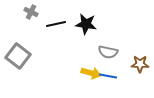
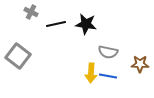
yellow arrow: rotated 78 degrees clockwise
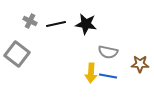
gray cross: moved 1 px left, 9 px down
gray square: moved 1 px left, 2 px up
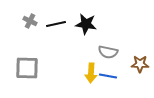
gray square: moved 10 px right, 14 px down; rotated 35 degrees counterclockwise
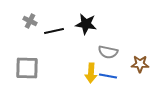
black line: moved 2 px left, 7 px down
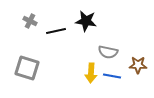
black star: moved 3 px up
black line: moved 2 px right
brown star: moved 2 px left, 1 px down
gray square: rotated 15 degrees clockwise
blue line: moved 4 px right
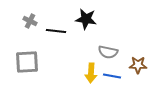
black star: moved 2 px up
black line: rotated 18 degrees clockwise
gray square: moved 6 px up; rotated 20 degrees counterclockwise
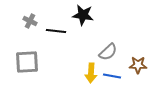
black star: moved 3 px left, 4 px up
gray semicircle: rotated 54 degrees counterclockwise
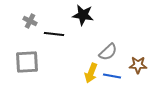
black line: moved 2 px left, 3 px down
yellow arrow: rotated 18 degrees clockwise
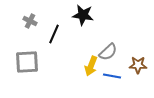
black line: rotated 72 degrees counterclockwise
yellow arrow: moved 7 px up
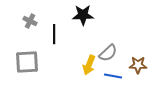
black star: rotated 10 degrees counterclockwise
black line: rotated 24 degrees counterclockwise
gray semicircle: moved 1 px down
yellow arrow: moved 2 px left, 1 px up
blue line: moved 1 px right
